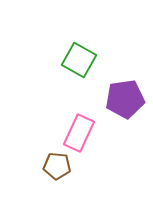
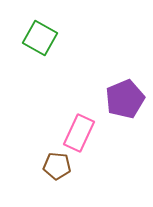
green square: moved 39 px left, 22 px up
purple pentagon: rotated 15 degrees counterclockwise
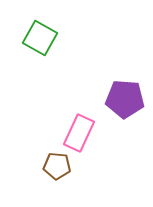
purple pentagon: rotated 27 degrees clockwise
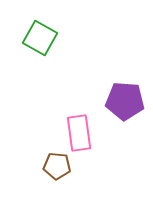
purple pentagon: moved 2 px down
pink rectangle: rotated 33 degrees counterclockwise
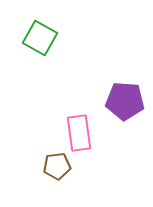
brown pentagon: rotated 12 degrees counterclockwise
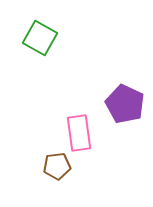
purple pentagon: moved 3 px down; rotated 21 degrees clockwise
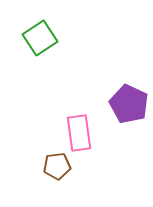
green square: rotated 28 degrees clockwise
purple pentagon: moved 4 px right
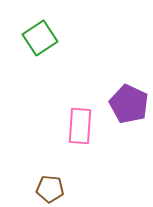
pink rectangle: moved 1 px right, 7 px up; rotated 12 degrees clockwise
brown pentagon: moved 7 px left, 23 px down; rotated 12 degrees clockwise
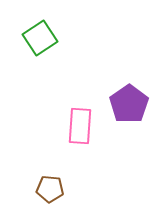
purple pentagon: rotated 12 degrees clockwise
